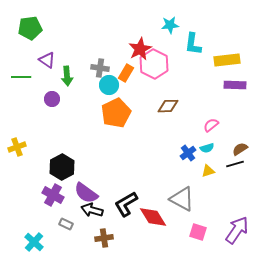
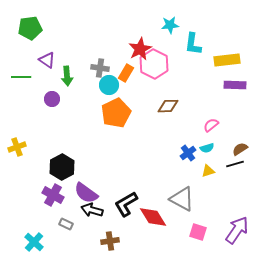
brown cross: moved 6 px right, 3 px down
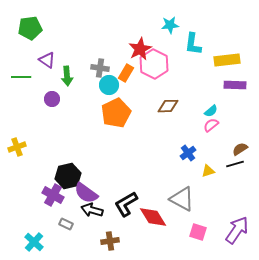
cyan semicircle: moved 4 px right, 37 px up; rotated 24 degrees counterclockwise
black hexagon: moved 6 px right, 9 px down; rotated 15 degrees clockwise
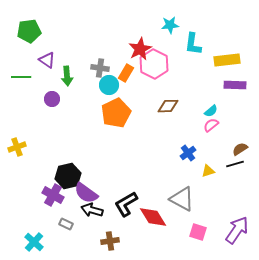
green pentagon: moved 1 px left, 3 px down
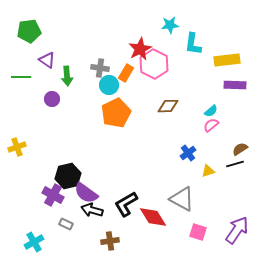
cyan cross: rotated 18 degrees clockwise
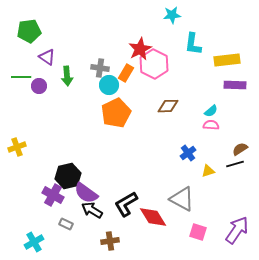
cyan star: moved 2 px right, 10 px up
purple triangle: moved 3 px up
purple circle: moved 13 px left, 13 px up
pink semicircle: rotated 42 degrees clockwise
black arrow: rotated 15 degrees clockwise
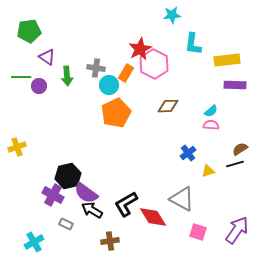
gray cross: moved 4 px left
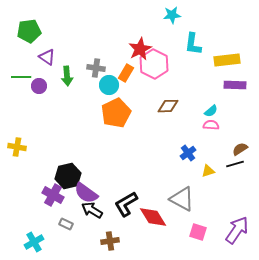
yellow cross: rotated 30 degrees clockwise
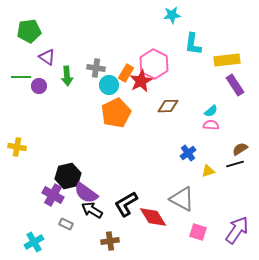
red star: moved 1 px right, 32 px down
purple rectangle: rotated 55 degrees clockwise
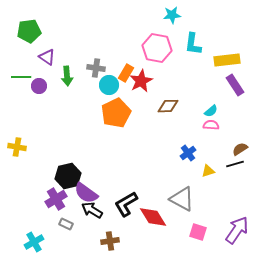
pink hexagon: moved 3 px right, 16 px up; rotated 16 degrees counterclockwise
purple cross: moved 3 px right, 4 px down; rotated 30 degrees clockwise
